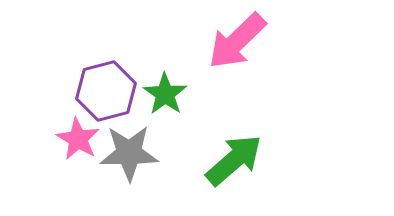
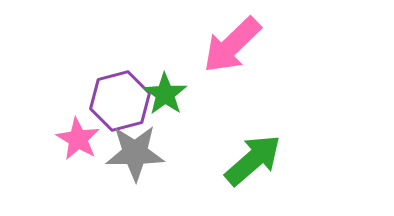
pink arrow: moved 5 px left, 4 px down
purple hexagon: moved 14 px right, 10 px down
gray star: moved 6 px right
green arrow: moved 19 px right
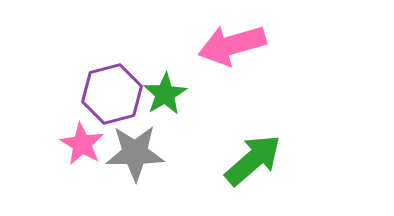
pink arrow: rotated 28 degrees clockwise
green star: rotated 6 degrees clockwise
purple hexagon: moved 8 px left, 7 px up
pink star: moved 4 px right, 5 px down
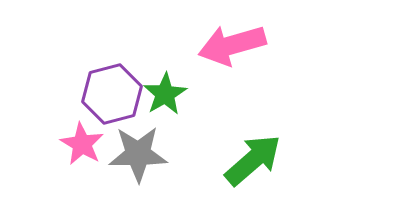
gray star: moved 3 px right, 1 px down
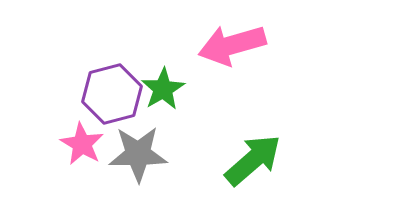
green star: moved 2 px left, 5 px up
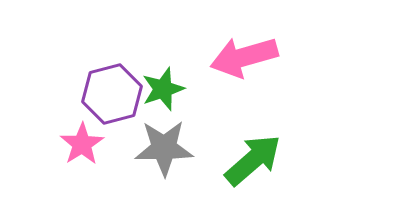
pink arrow: moved 12 px right, 12 px down
green star: rotated 12 degrees clockwise
pink star: rotated 9 degrees clockwise
gray star: moved 26 px right, 6 px up
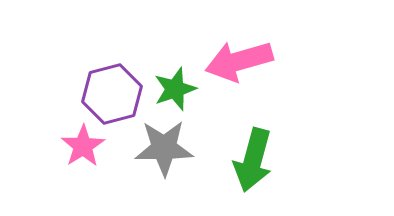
pink arrow: moved 5 px left, 4 px down
green star: moved 12 px right
pink star: moved 1 px right, 2 px down
green arrow: rotated 146 degrees clockwise
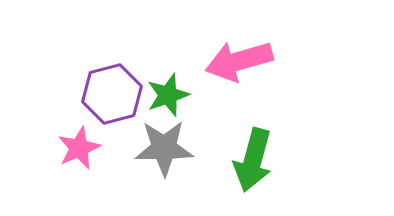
green star: moved 7 px left, 6 px down
pink star: moved 4 px left, 2 px down; rotated 9 degrees clockwise
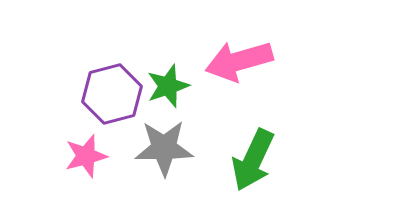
green star: moved 9 px up
pink star: moved 7 px right, 8 px down; rotated 9 degrees clockwise
green arrow: rotated 10 degrees clockwise
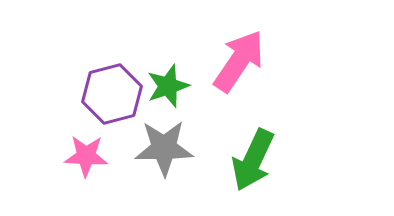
pink arrow: rotated 140 degrees clockwise
pink star: rotated 18 degrees clockwise
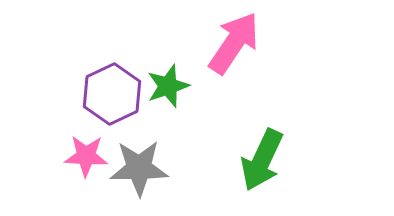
pink arrow: moved 5 px left, 18 px up
purple hexagon: rotated 10 degrees counterclockwise
gray star: moved 25 px left, 20 px down
green arrow: moved 9 px right
